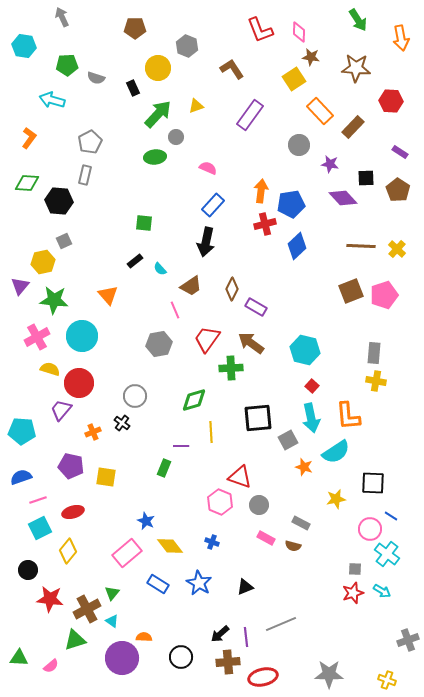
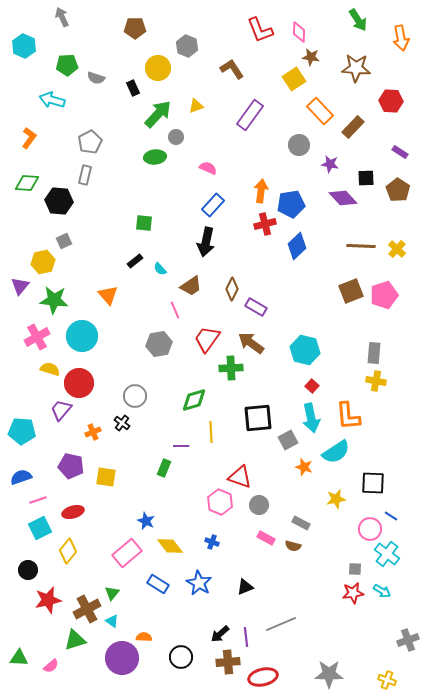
cyan hexagon at (24, 46): rotated 15 degrees clockwise
red star at (353, 593): rotated 10 degrees clockwise
red star at (50, 599): moved 2 px left, 1 px down; rotated 20 degrees counterclockwise
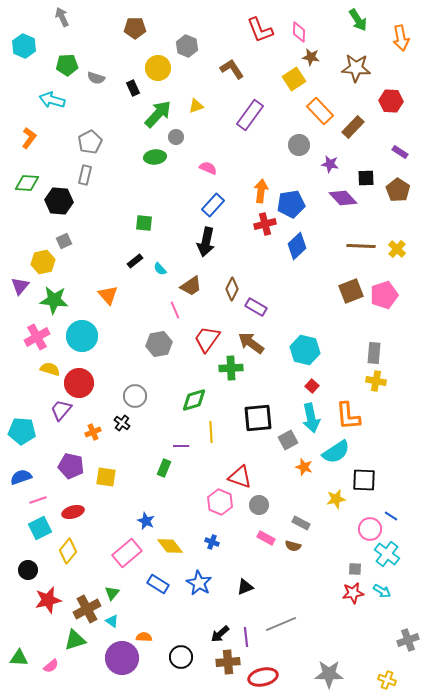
black square at (373, 483): moved 9 px left, 3 px up
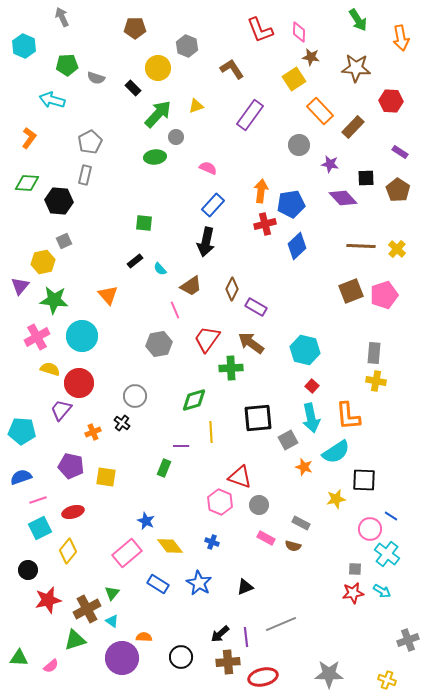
black rectangle at (133, 88): rotated 21 degrees counterclockwise
